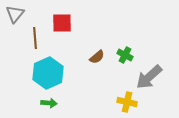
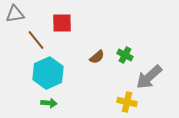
gray triangle: rotated 42 degrees clockwise
brown line: moved 1 px right, 2 px down; rotated 35 degrees counterclockwise
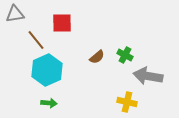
cyan hexagon: moved 1 px left, 3 px up
gray arrow: moved 1 px left, 1 px up; rotated 52 degrees clockwise
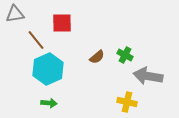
cyan hexagon: moved 1 px right, 1 px up
